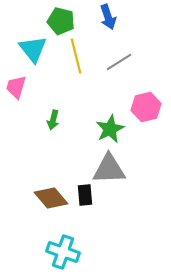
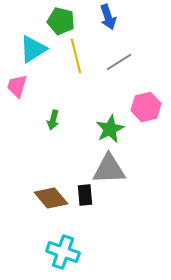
cyan triangle: rotated 36 degrees clockwise
pink trapezoid: moved 1 px right, 1 px up
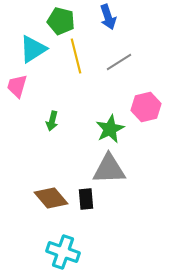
green arrow: moved 1 px left, 1 px down
black rectangle: moved 1 px right, 4 px down
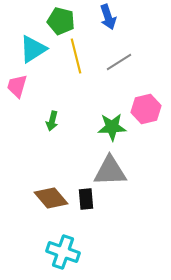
pink hexagon: moved 2 px down
green star: moved 2 px right, 2 px up; rotated 24 degrees clockwise
gray triangle: moved 1 px right, 2 px down
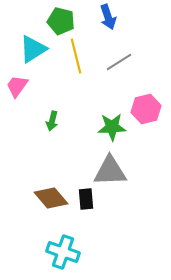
pink trapezoid: rotated 20 degrees clockwise
